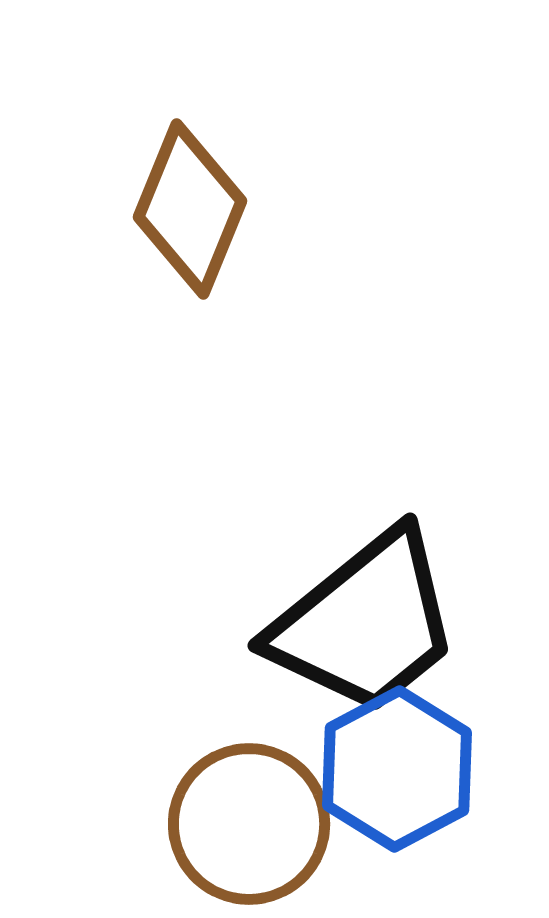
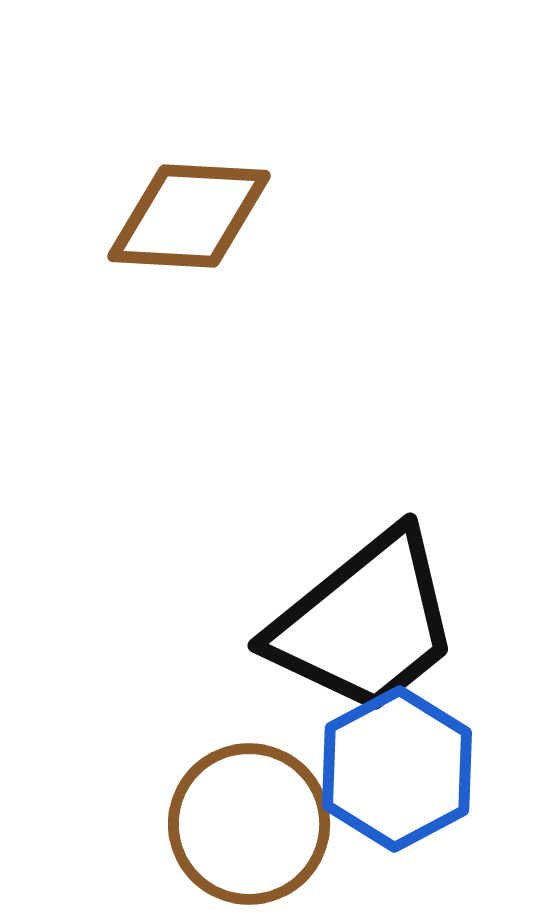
brown diamond: moved 1 px left, 7 px down; rotated 71 degrees clockwise
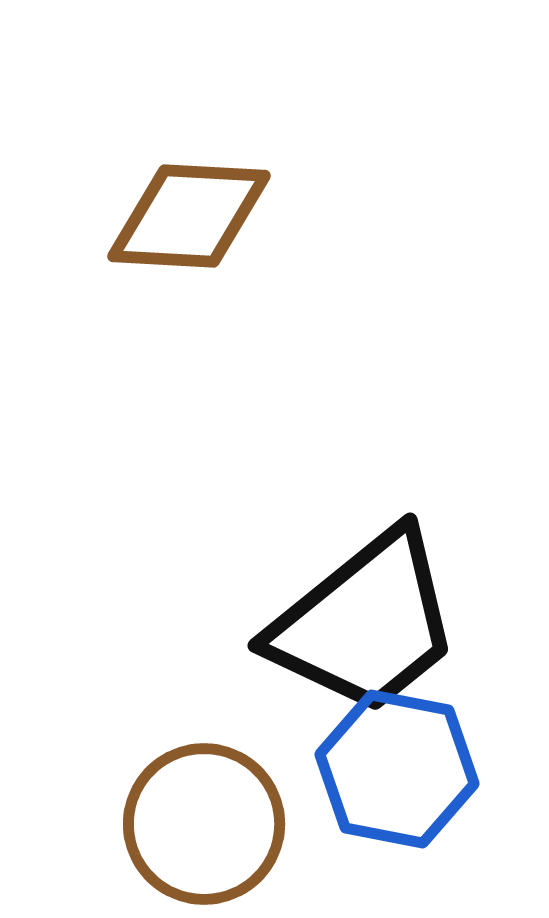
blue hexagon: rotated 21 degrees counterclockwise
brown circle: moved 45 px left
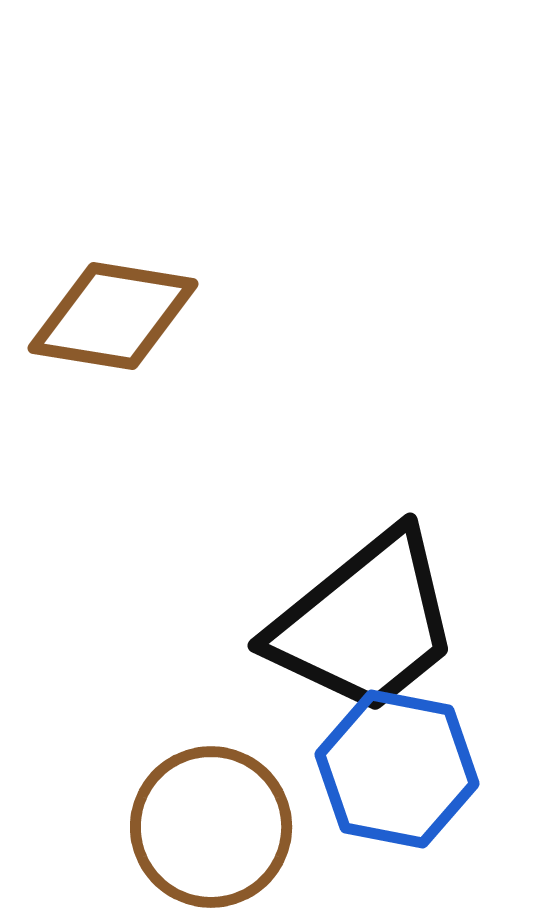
brown diamond: moved 76 px left, 100 px down; rotated 6 degrees clockwise
brown circle: moved 7 px right, 3 px down
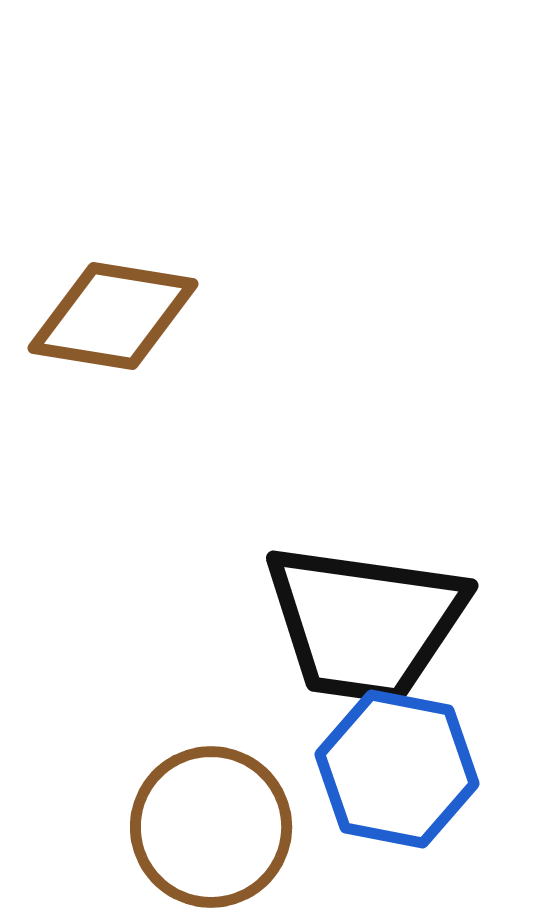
black trapezoid: rotated 47 degrees clockwise
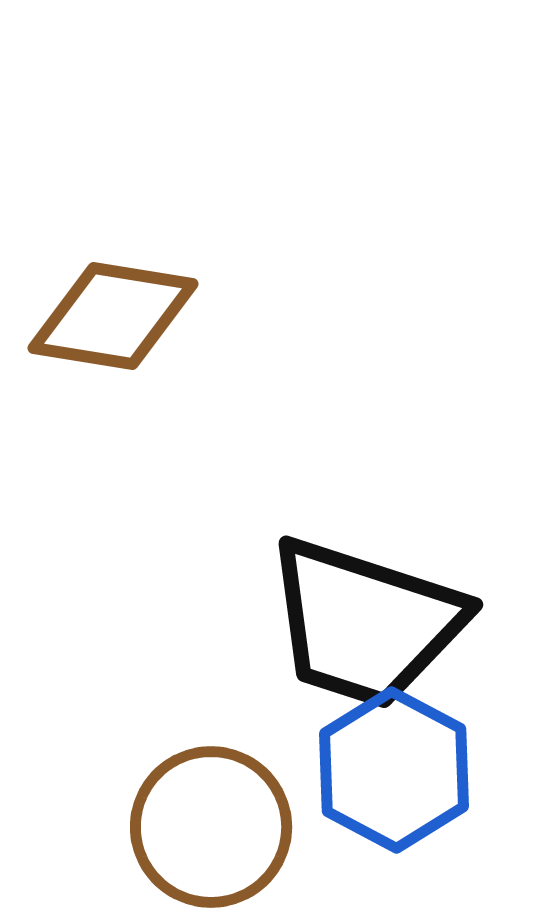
black trapezoid: rotated 10 degrees clockwise
blue hexagon: moved 3 px left, 1 px down; rotated 17 degrees clockwise
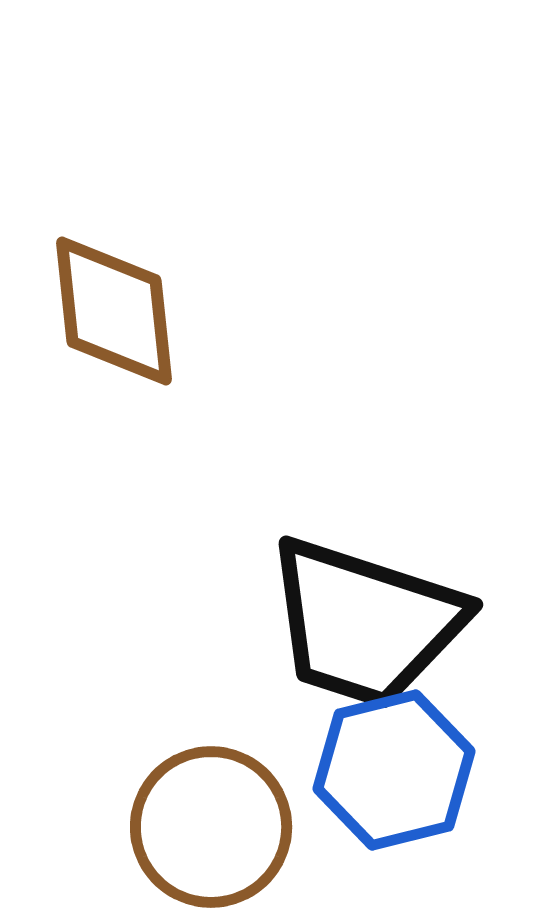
brown diamond: moved 1 px right, 5 px up; rotated 75 degrees clockwise
blue hexagon: rotated 18 degrees clockwise
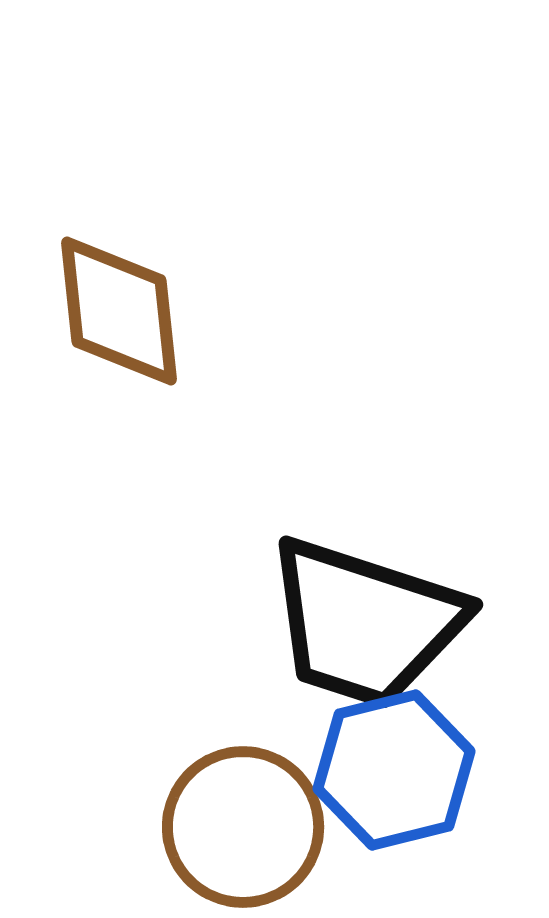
brown diamond: moved 5 px right
brown circle: moved 32 px right
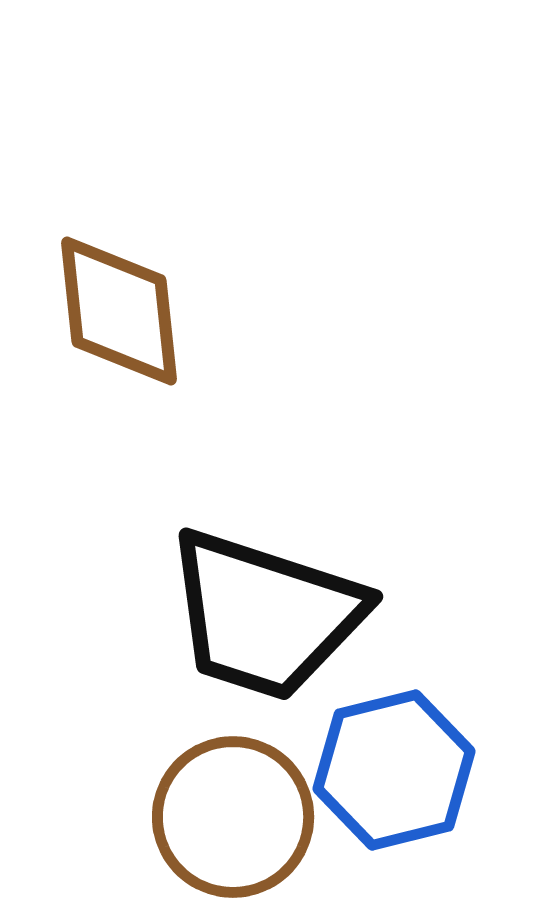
black trapezoid: moved 100 px left, 8 px up
brown circle: moved 10 px left, 10 px up
